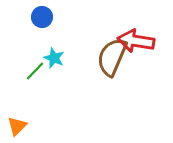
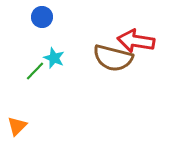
brown semicircle: moved 1 px right, 1 px down; rotated 99 degrees counterclockwise
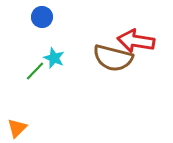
orange triangle: moved 2 px down
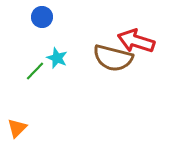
red arrow: rotated 9 degrees clockwise
cyan star: moved 3 px right
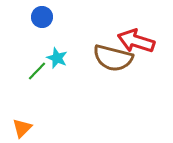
green line: moved 2 px right
orange triangle: moved 5 px right
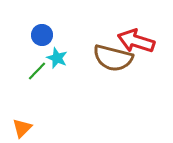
blue circle: moved 18 px down
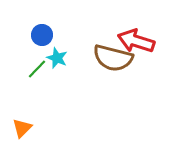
green line: moved 2 px up
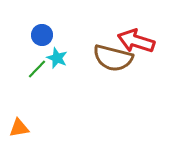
orange triangle: moved 3 px left; rotated 35 degrees clockwise
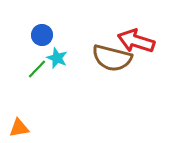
brown semicircle: moved 1 px left
